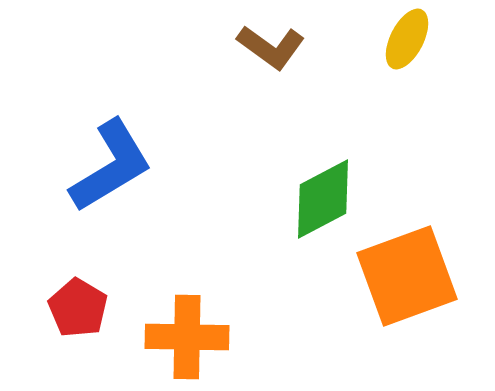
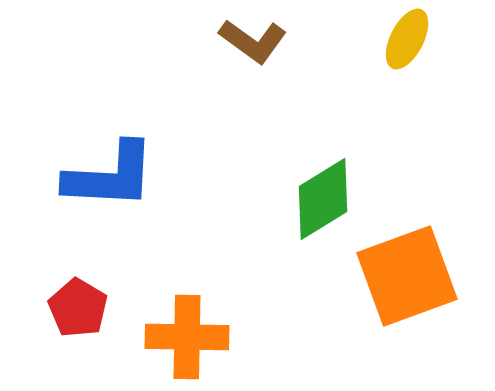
brown L-shape: moved 18 px left, 6 px up
blue L-shape: moved 1 px left, 10 px down; rotated 34 degrees clockwise
green diamond: rotated 4 degrees counterclockwise
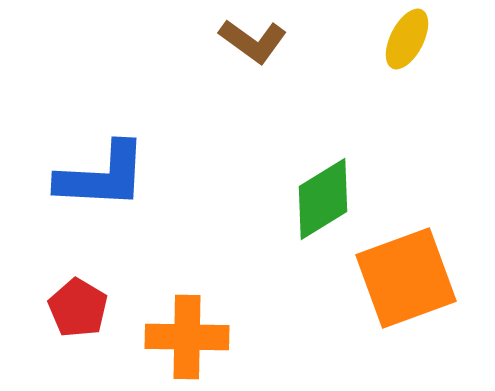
blue L-shape: moved 8 px left
orange square: moved 1 px left, 2 px down
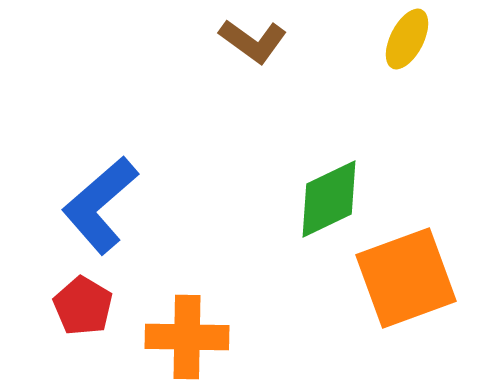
blue L-shape: moved 2 px left, 29 px down; rotated 136 degrees clockwise
green diamond: moved 6 px right; rotated 6 degrees clockwise
red pentagon: moved 5 px right, 2 px up
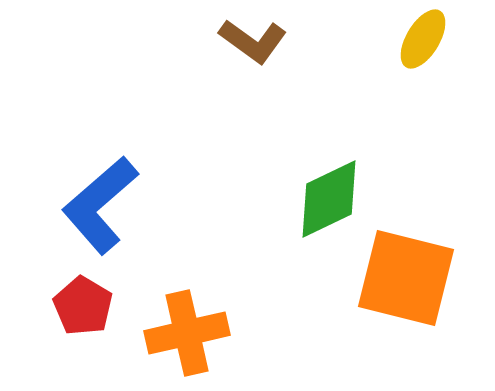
yellow ellipse: moved 16 px right; rotated 4 degrees clockwise
orange square: rotated 34 degrees clockwise
orange cross: moved 4 px up; rotated 14 degrees counterclockwise
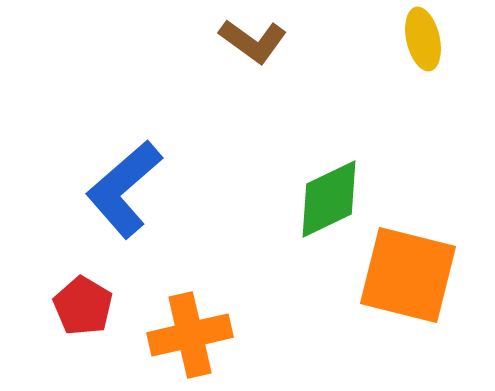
yellow ellipse: rotated 44 degrees counterclockwise
blue L-shape: moved 24 px right, 16 px up
orange square: moved 2 px right, 3 px up
orange cross: moved 3 px right, 2 px down
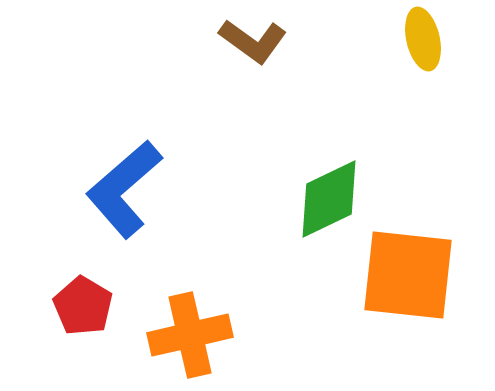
orange square: rotated 8 degrees counterclockwise
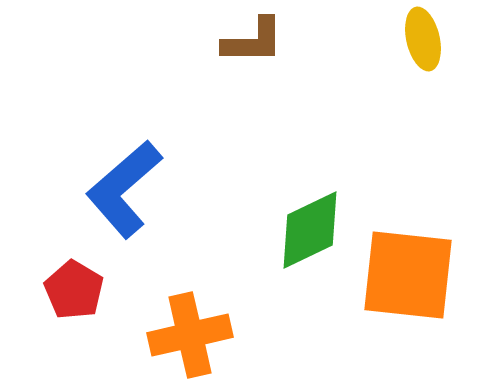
brown L-shape: rotated 36 degrees counterclockwise
green diamond: moved 19 px left, 31 px down
red pentagon: moved 9 px left, 16 px up
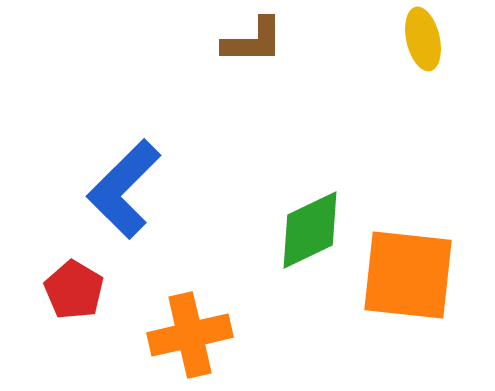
blue L-shape: rotated 4 degrees counterclockwise
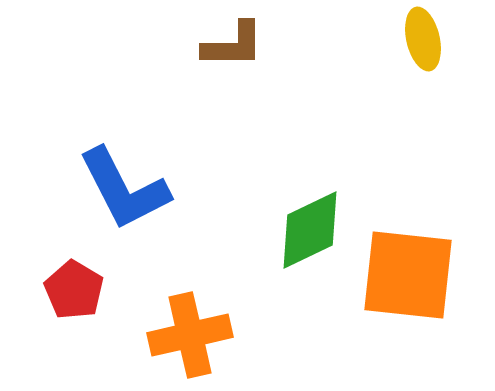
brown L-shape: moved 20 px left, 4 px down
blue L-shape: rotated 72 degrees counterclockwise
